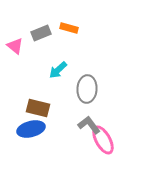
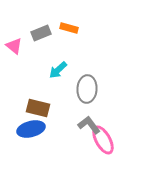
pink triangle: moved 1 px left
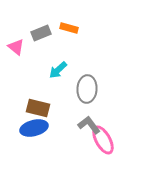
pink triangle: moved 2 px right, 1 px down
blue ellipse: moved 3 px right, 1 px up
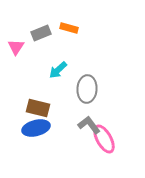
pink triangle: rotated 24 degrees clockwise
blue ellipse: moved 2 px right
pink ellipse: moved 1 px right, 1 px up
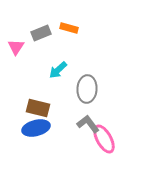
gray L-shape: moved 1 px left, 1 px up
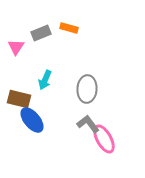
cyan arrow: moved 13 px left, 10 px down; rotated 24 degrees counterclockwise
brown rectangle: moved 19 px left, 9 px up
blue ellipse: moved 4 px left, 8 px up; rotated 64 degrees clockwise
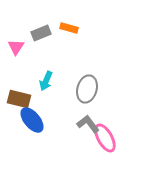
cyan arrow: moved 1 px right, 1 px down
gray ellipse: rotated 12 degrees clockwise
pink ellipse: moved 1 px right, 1 px up
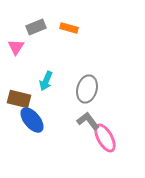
gray rectangle: moved 5 px left, 6 px up
gray L-shape: moved 3 px up
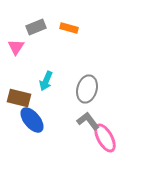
brown rectangle: moved 1 px up
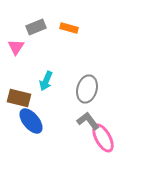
blue ellipse: moved 1 px left, 1 px down
pink ellipse: moved 2 px left
